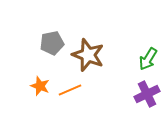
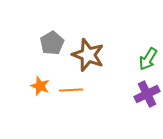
gray pentagon: rotated 20 degrees counterclockwise
orange line: moved 1 px right; rotated 20 degrees clockwise
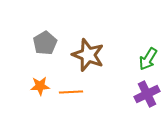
gray pentagon: moved 7 px left
orange star: rotated 24 degrees counterclockwise
orange line: moved 2 px down
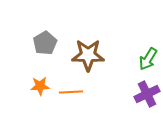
brown star: rotated 20 degrees counterclockwise
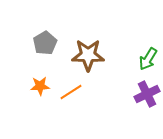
orange line: rotated 30 degrees counterclockwise
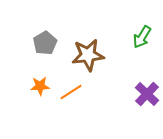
brown star: rotated 8 degrees counterclockwise
green arrow: moved 6 px left, 22 px up
purple cross: rotated 20 degrees counterclockwise
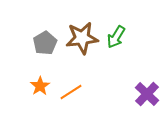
green arrow: moved 26 px left
brown star: moved 6 px left, 17 px up
orange star: rotated 30 degrees counterclockwise
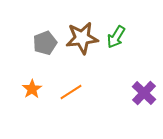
gray pentagon: rotated 10 degrees clockwise
orange star: moved 8 px left, 3 px down
purple cross: moved 3 px left, 1 px up
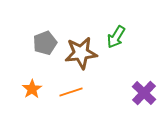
brown star: moved 1 px left, 15 px down
orange line: rotated 15 degrees clockwise
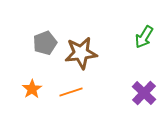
green arrow: moved 28 px right
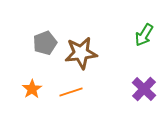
green arrow: moved 2 px up
purple cross: moved 4 px up
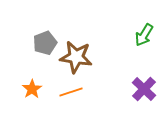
brown star: moved 5 px left, 4 px down; rotated 16 degrees clockwise
